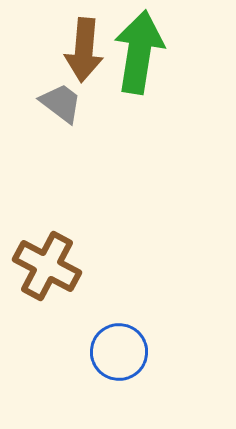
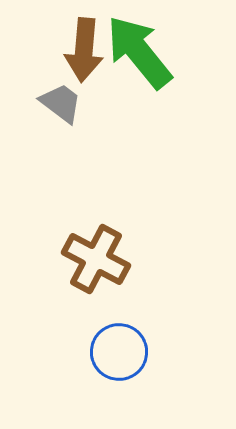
green arrow: rotated 48 degrees counterclockwise
brown cross: moved 49 px right, 7 px up
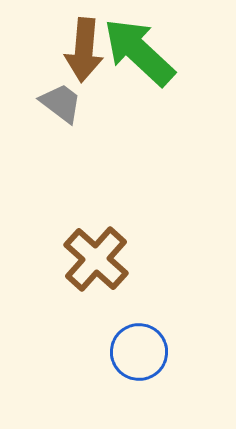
green arrow: rotated 8 degrees counterclockwise
brown cross: rotated 14 degrees clockwise
blue circle: moved 20 px right
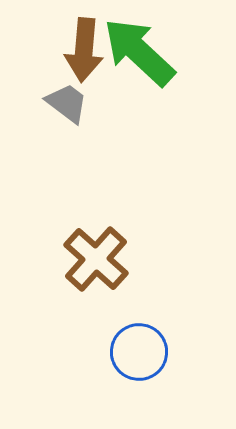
gray trapezoid: moved 6 px right
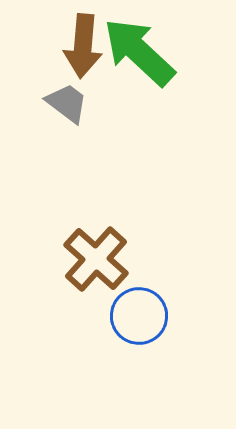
brown arrow: moved 1 px left, 4 px up
blue circle: moved 36 px up
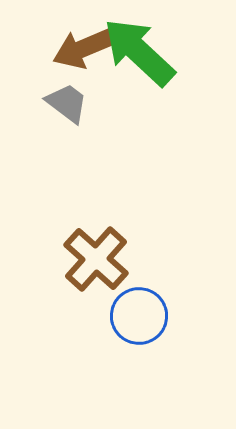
brown arrow: moved 1 px right, 2 px down; rotated 62 degrees clockwise
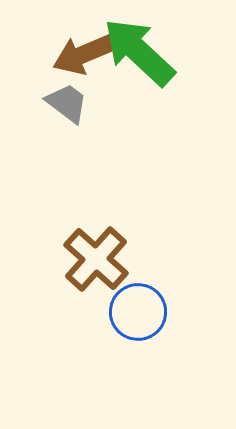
brown arrow: moved 6 px down
blue circle: moved 1 px left, 4 px up
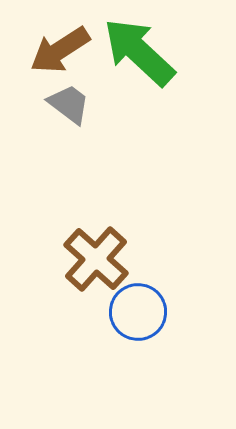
brown arrow: moved 24 px left, 4 px up; rotated 10 degrees counterclockwise
gray trapezoid: moved 2 px right, 1 px down
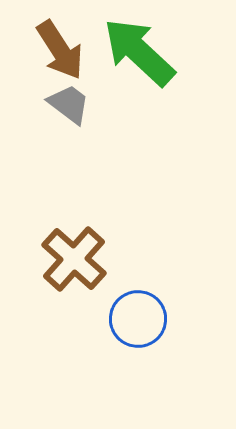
brown arrow: rotated 90 degrees counterclockwise
brown cross: moved 22 px left
blue circle: moved 7 px down
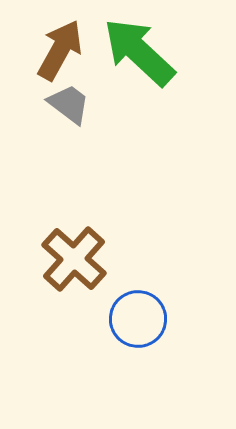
brown arrow: rotated 118 degrees counterclockwise
